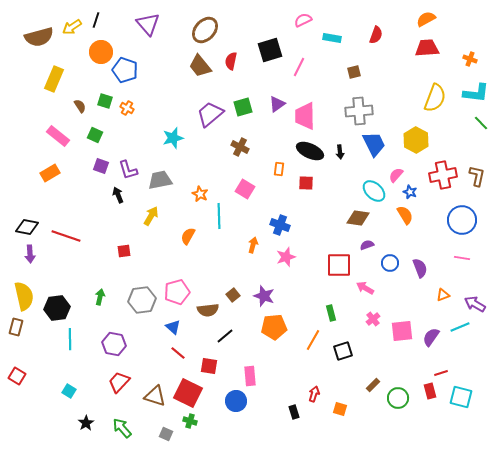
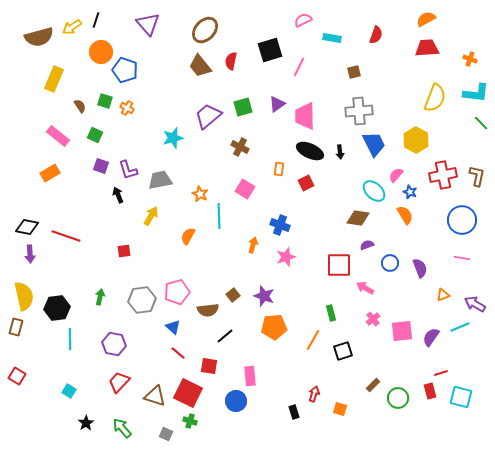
purple trapezoid at (210, 114): moved 2 px left, 2 px down
red square at (306, 183): rotated 28 degrees counterclockwise
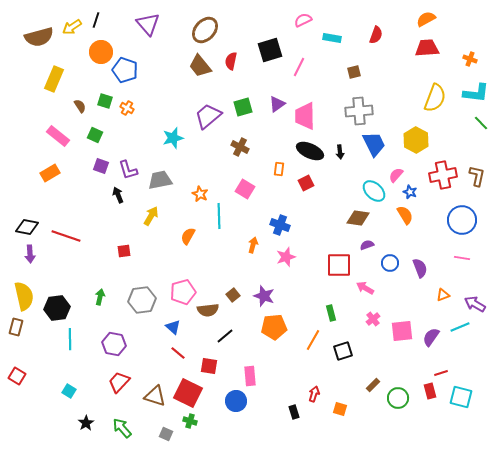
pink pentagon at (177, 292): moved 6 px right
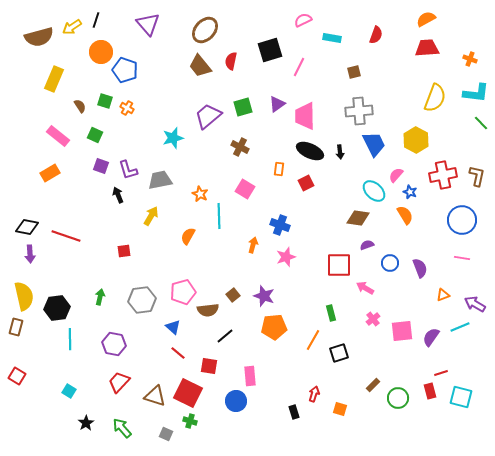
black square at (343, 351): moved 4 px left, 2 px down
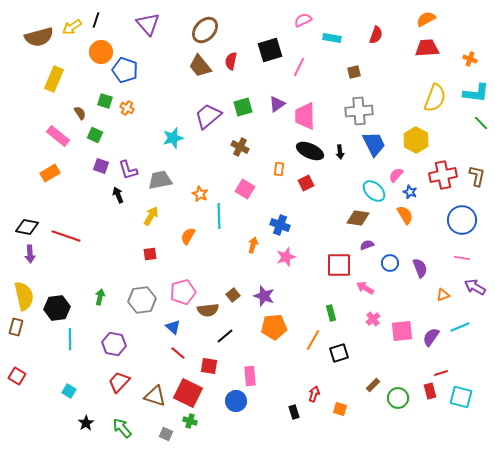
brown semicircle at (80, 106): moved 7 px down
red square at (124, 251): moved 26 px right, 3 px down
purple arrow at (475, 304): moved 17 px up
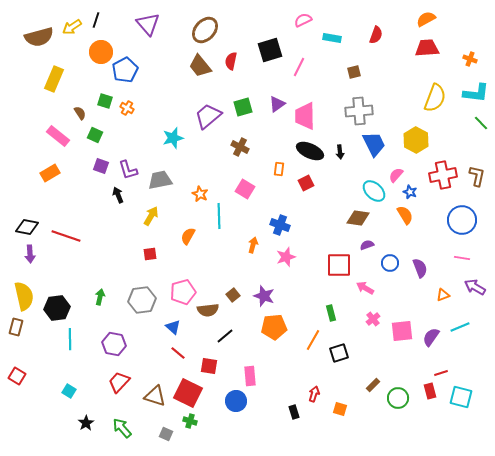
blue pentagon at (125, 70): rotated 25 degrees clockwise
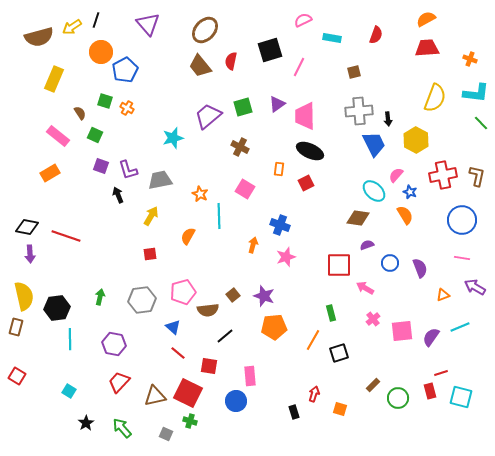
black arrow at (340, 152): moved 48 px right, 33 px up
brown triangle at (155, 396): rotated 30 degrees counterclockwise
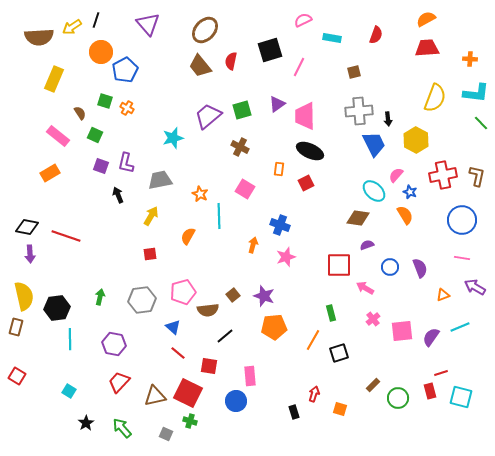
brown semicircle at (39, 37): rotated 12 degrees clockwise
orange cross at (470, 59): rotated 16 degrees counterclockwise
green square at (243, 107): moved 1 px left, 3 px down
purple L-shape at (128, 170): moved 2 px left, 7 px up; rotated 30 degrees clockwise
blue circle at (390, 263): moved 4 px down
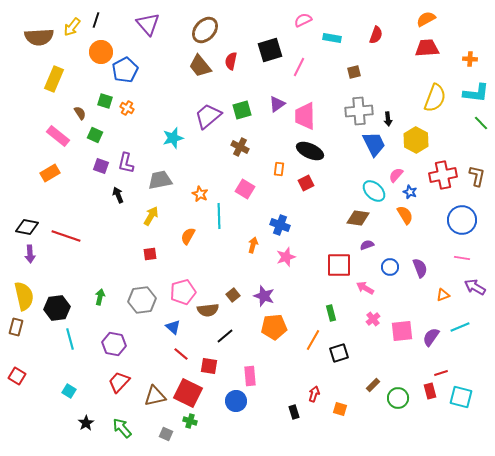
yellow arrow at (72, 27): rotated 18 degrees counterclockwise
cyan line at (70, 339): rotated 15 degrees counterclockwise
red line at (178, 353): moved 3 px right, 1 px down
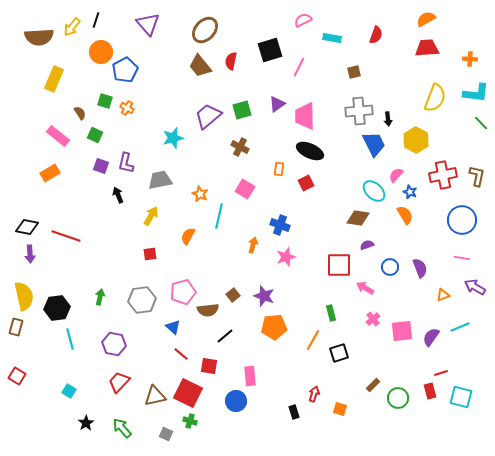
cyan line at (219, 216): rotated 15 degrees clockwise
